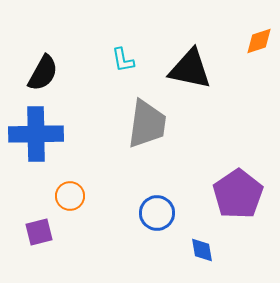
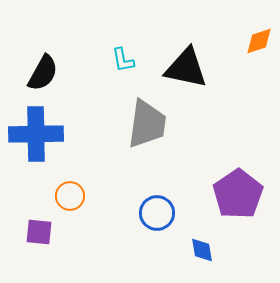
black triangle: moved 4 px left, 1 px up
purple square: rotated 20 degrees clockwise
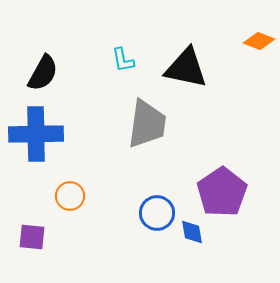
orange diamond: rotated 40 degrees clockwise
purple pentagon: moved 16 px left, 2 px up
purple square: moved 7 px left, 5 px down
blue diamond: moved 10 px left, 18 px up
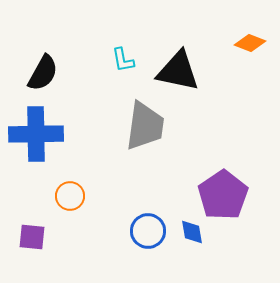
orange diamond: moved 9 px left, 2 px down
black triangle: moved 8 px left, 3 px down
gray trapezoid: moved 2 px left, 2 px down
purple pentagon: moved 1 px right, 3 px down
blue circle: moved 9 px left, 18 px down
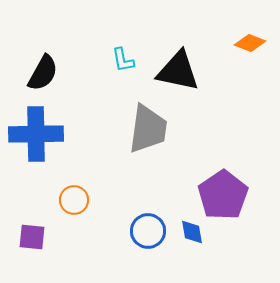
gray trapezoid: moved 3 px right, 3 px down
orange circle: moved 4 px right, 4 px down
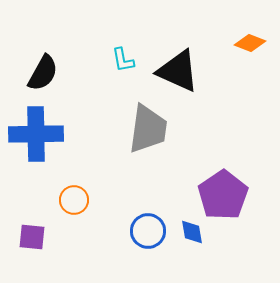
black triangle: rotated 12 degrees clockwise
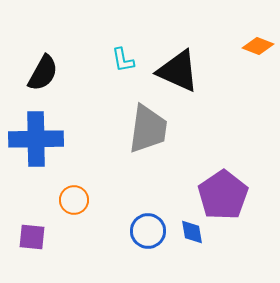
orange diamond: moved 8 px right, 3 px down
blue cross: moved 5 px down
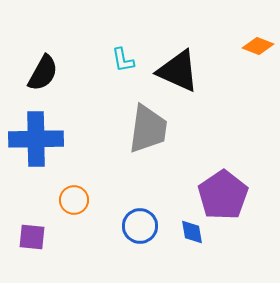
blue circle: moved 8 px left, 5 px up
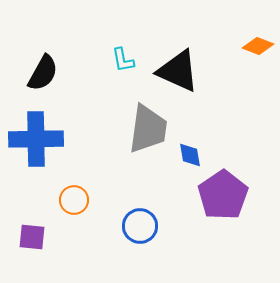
blue diamond: moved 2 px left, 77 px up
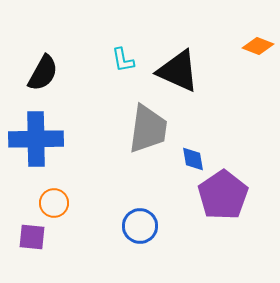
blue diamond: moved 3 px right, 4 px down
orange circle: moved 20 px left, 3 px down
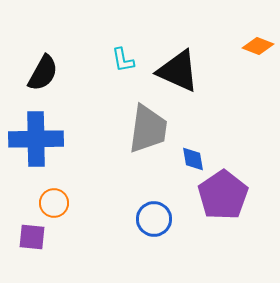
blue circle: moved 14 px right, 7 px up
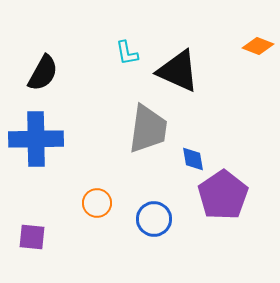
cyan L-shape: moved 4 px right, 7 px up
orange circle: moved 43 px right
